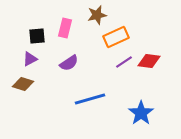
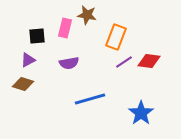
brown star: moved 10 px left; rotated 24 degrees clockwise
orange rectangle: rotated 45 degrees counterclockwise
purple triangle: moved 2 px left, 1 px down
purple semicircle: rotated 24 degrees clockwise
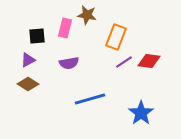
brown diamond: moved 5 px right; rotated 15 degrees clockwise
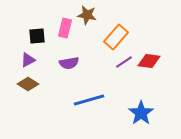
orange rectangle: rotated 20 degrees clockwise
blue line: moved 1 px left, 1 px down
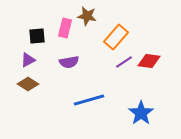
brown star: moved 1 px down
purple semicircle: moved 1 px up
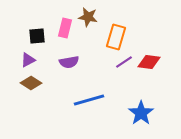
brown star: moved 1 px right, 1 px down
orange rectangle: rotated 25 degrees counterclockwise
red diamond: moved 1 px down
brown diamond: moved 3 px right, 1 px up
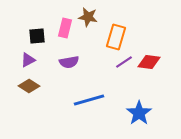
brown diamond: moved 2 px left, 3 px down
blue star: moved 2 px left
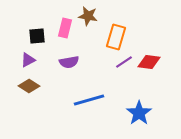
brown star: moved 1 px up
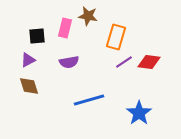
brown diamond: rotated 40 degrees clockwise
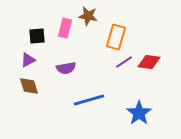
purple semicircle: moved 3 px left, 6 px down
